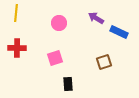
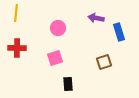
purple arrow: rotated 21 degrees counterclockwise
pink circle: moved 1 px left, 5 px down
blue rectangle: rotated 48 degrees clockwise
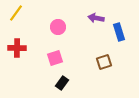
yellow line: rotated 30 degrees clockwise
pink circle: moved 1 px up
black rectangle: moved 6 px left, 1 px up; rotated 40 degrees clockwise
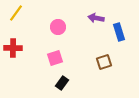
red cross: moved 4 px left
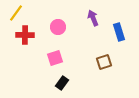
purple arrow: moved 3 px left; rotated 56 degrees clockwise
red cross: moved 12 px right, 13 px up
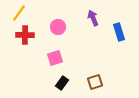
yellow line: moved 3 px right
brown square: moved 9 px left, 20 px down
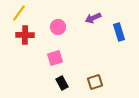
purple arrow: rotated 91 degrees counterclockwise
black rectangle: rotated 64 degrees counterclockwise
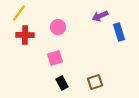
purple arrow: moved 7 px right, 2 px up
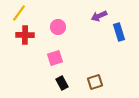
purple arrow: moved 1 px left
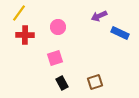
blue rectangle: moved 1 px right, 1 px down; rotated 48 degrees counterclockwise
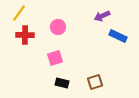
purple arrow: moved 3 px right
blue rectangle: moved 2 px left, 3 px down
black rectangle: rotated 48 degrees counterclockwise
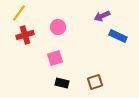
red cross: rotated 18 degrees counterclockwise
